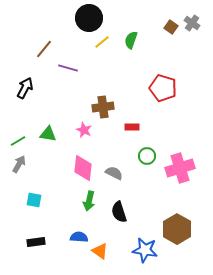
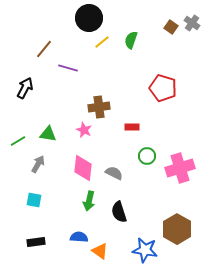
brown cross: moved 4 px left
gray arrow: moved 19 px right
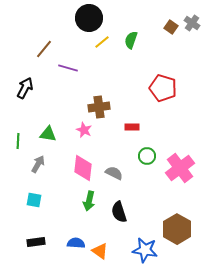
green line: rotated 56 degrees counterclockwise
pink cross: rotated 20 degrees counterclockwise
blue semicircle: moved 3 px left, 6 px down
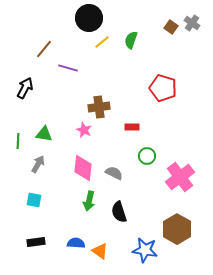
green triangle: moved 4 px left
pink cross: moved 9 px down
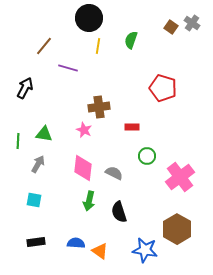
yellow line: moved 4 px left, 4 px down; rotated 42 degrees counterclockwise
brown line: moved 3 px up
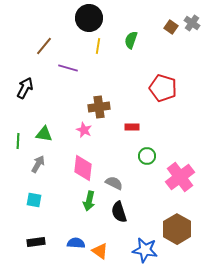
gray semicircle: moved 10 px down
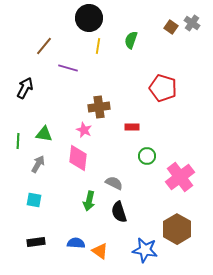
pink diamond: moved 5 px left, 10 px up
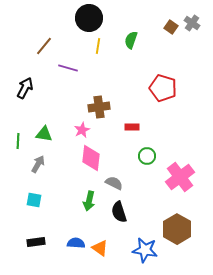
pink star: moved 2 px left; rotated 21 degrees clockwise
pink diamond: moved 13 px right
orange triangle: moved 3 px up
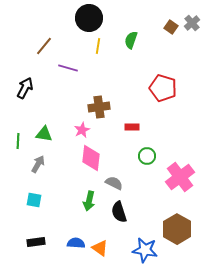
gray cross: rotated 14 degrees clockwise
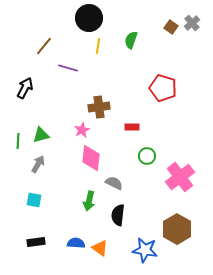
green triangle: moved 3 px left, 1 px down; rotated 24 degrees counterclockwise
black semicircle: moved 1 px left, 3 px down; rotated 25 degrees clockwise
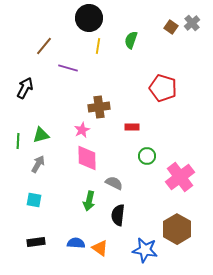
pink diamond: moved 4 px left; rotated 8 degrees counterclockwise
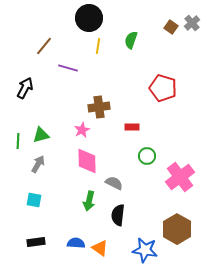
pink diamond: moved 3 px down
